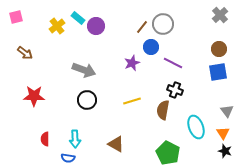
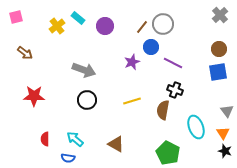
purple circle: moved 9 px right
purple star: moved 1 px up
cyan arrow: rotated 132 degrees clockwise
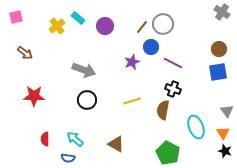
gray cross: moved 2 px right, 3 px up; rotated 14 degrees counterclockwise
black cross: moved 2 px left, 1 px up
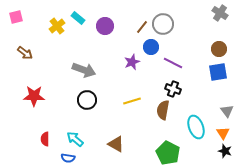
gray cross: moved 2 px left, 1 px down
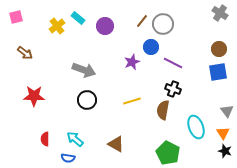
brown line: moved 6 px up
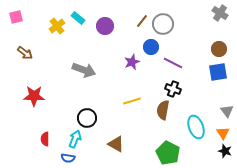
black circle: moved 18 px down
cyan arrow: rotated 72 degrees clockwise
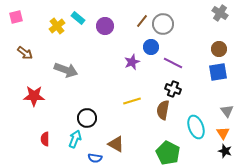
gray arrow: moved 18 px left
blue semicircle: moved 27 px right
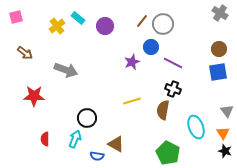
blue semicircle: moved 2 px right, 2 px up
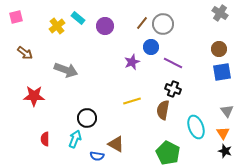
brown line: moved 2 px down
blue square: moved 4 px right
